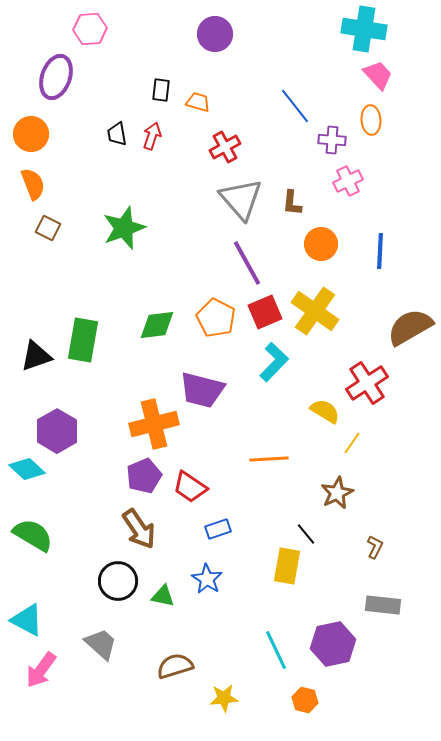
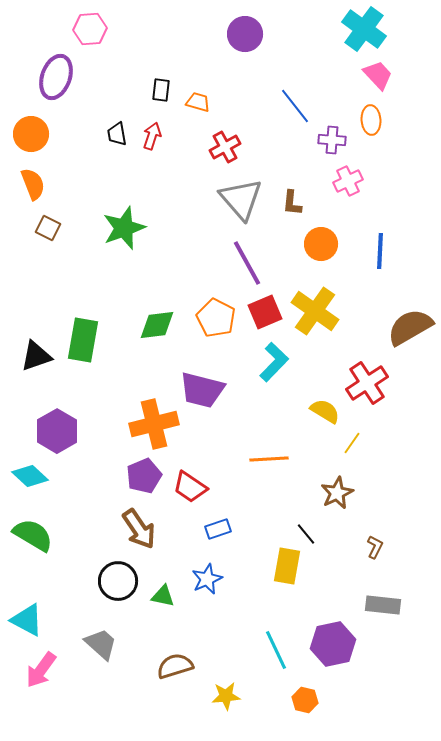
cyan cross at (364, 29): rotated 27 degrees clockwise
purple circle at (215, 34): moved 30 px right
cyan diamond at (27, 469): moved 3 px right, 7 px down
blue star at (207, 579): rotated 16 degrees clockwise
yellow star at (224, 698): moved 2 px right, 2 px up
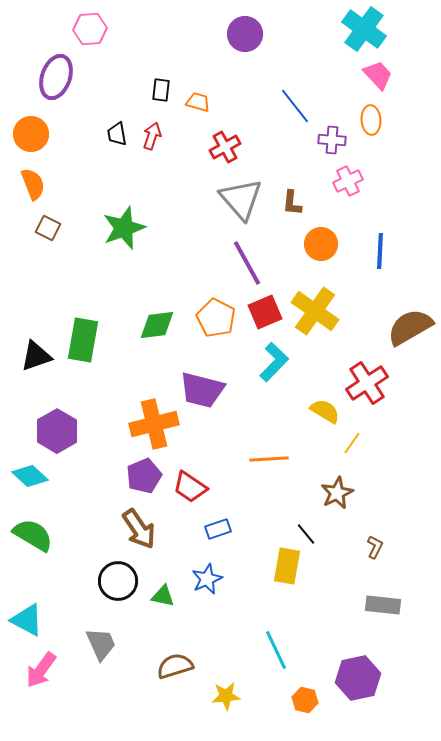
gray trapezoid at (101, 644): rotated 24 degrees clockwise
purple hexagon at (333, 644): moved 25 px right, 34 px down
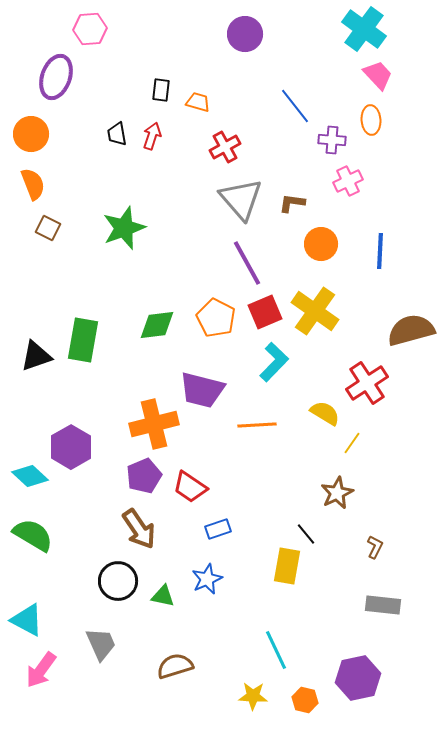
brown L-shape at (292, 203): rotated 92 degrees clockwise
brown semicircle at (410, 327): moved 1 px right, 3 px down; rotated 15 degrees clockwise
yellow semicircle at (325, 411): moved 2 px down
purple hexagon at (57, 431): moved 14 px right, 16 px down
orange line at (269, 459): moved 12 px left, 34 px up
yellow star at (226, 696): moved 27 px right; rotated 8 degrees clockwise
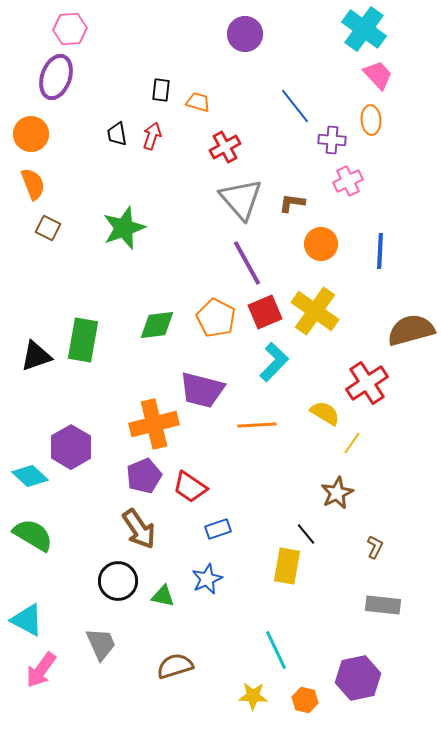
pink hexagon at (90, 29): moved 20 px left
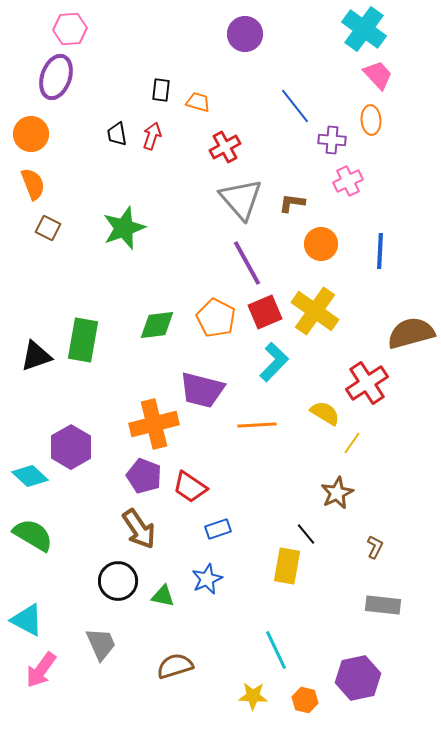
brown semicircle at (411, 330): moved 3 px down
purple pentagon at (144, 476): rotated 28 degrees counterclockwise
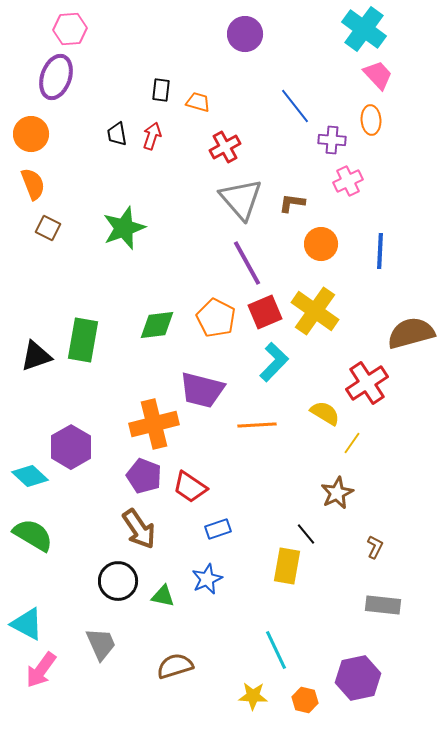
cyan triangle at (27, 620): moved 4 px down
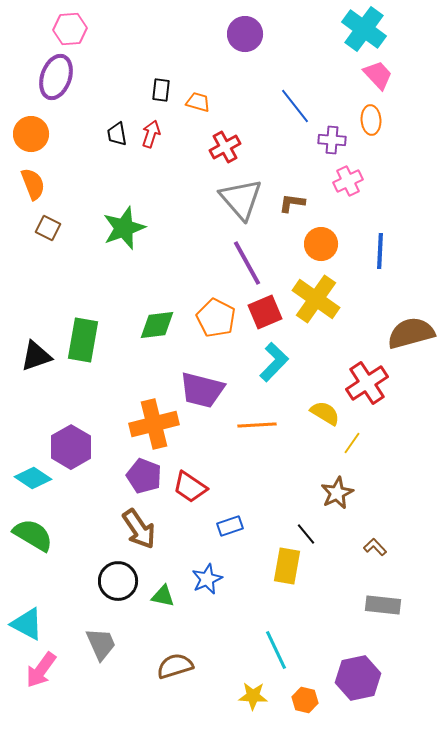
red arrow at (152, 136): moved 1 px left, 2 px up
yellow cross at (315, 311): moved 1 px right, 12 px up
cyan diamond at (30, 476): moved 3 px right, 2 px down; rotated 9 degrees counterclockwise
blue rectangle at (218, 529): moved 12 px right, 3 px up
brown L-shape at (375, 547): rotated 70 degrees counterclockwise
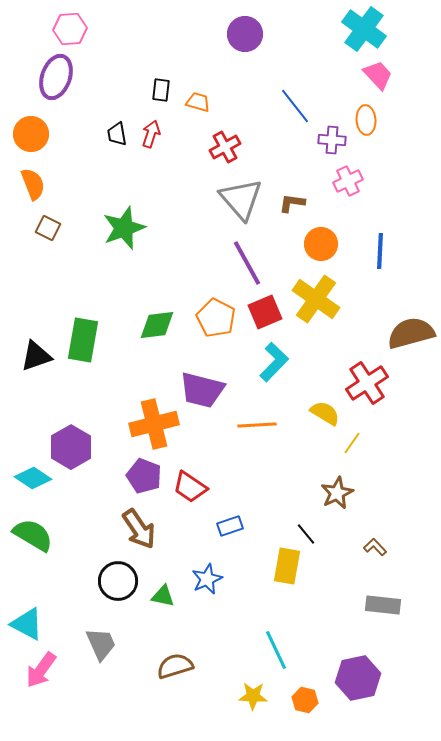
orange ellipse at (371, 120): moved 5 px left
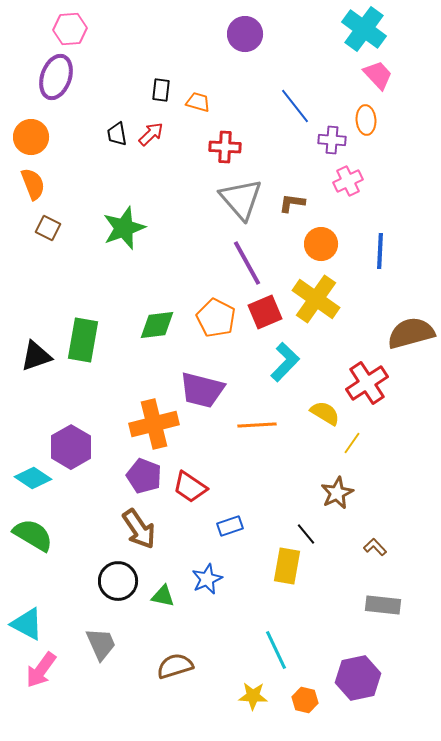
orange circle at (31, 134): moved 3 px down
red arrow at (151, 134): rotated 28 degrees clockwise
red cross at (225, 147): rotated 32 degrees clockwise
cyan L-shape at (274, 362): moved 11 px right
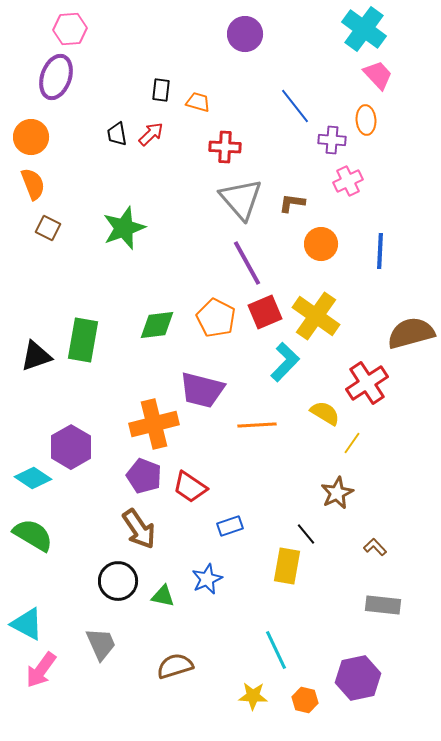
yellow cross at (316, 299): moved 17 px down
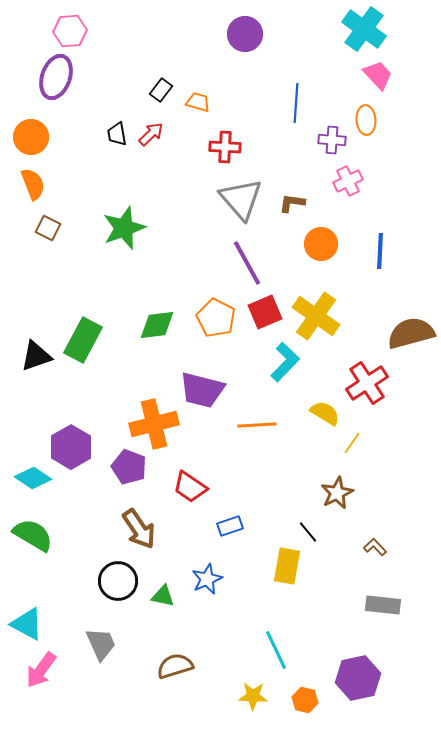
pink hexagon at (70, 29): moved 2 px down
black rectangle at (161, 90): rotated 30 degrees clockwise
blue line at (295, 106): moved 1 px right, 3 px up; rotated 42 degrees clockwise
green rectangle at (83, 340): rotated 18 degrees clockwise
purple pentagon at (144, 476): moved 15 px left, 9 px up
black line at (306, 534): moved 2 px right, 2 px up
